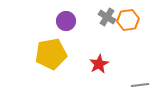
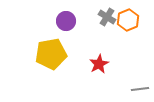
orange hexagon: rotated 15 degrees counterclockwise
gray line: moved 4 px down
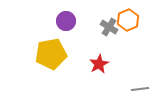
gray cross: moved 2 px right, 10 px down
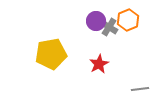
purple circle: moved 30 px right
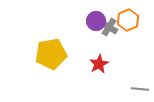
gray line: rotated 12 degrees clockwise
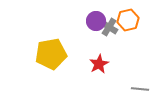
orange hexagon: rotated 10 degrees clockwise
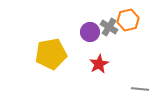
purple circle: moved 6 px left, 11 px down
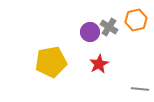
orange hexagon: moved 8 px right
yellow pentagon: moved 8 px down
